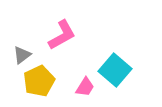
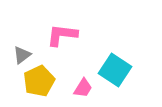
pink L-shape: rotated 144 degrees counterclockwise
cyan square: rotated 8 degrees counterclockwise
pink trapezoid: moved 2 px left, 1 px down
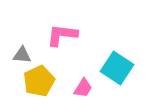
gray triangle: rotated 42 degrees clockwise
cyan square: moved 2 px right, 2 px up
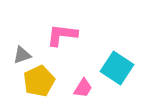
gray triangle: rotated 24 degrees counterclockwise
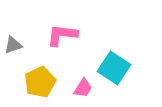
gray triangle: moved 9 px left, 10 px up
cyan square: moved 3 px left
yellow pentagon: moved 1 px right, 1 px down
